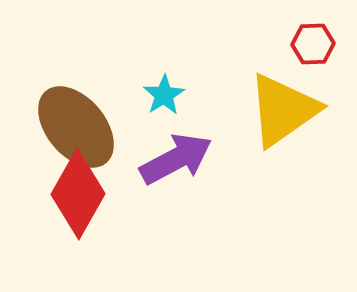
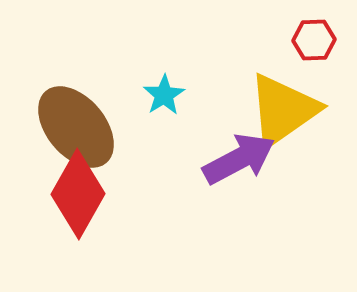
red hexagon: moved 1 px right, 4 px up
purple arrow: moved 63 px right
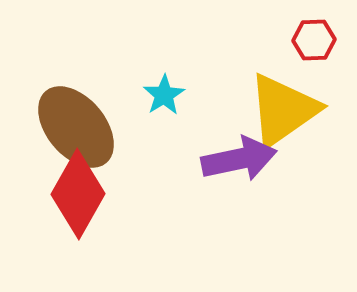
purple arrow: rotated 16 degrees clockwise
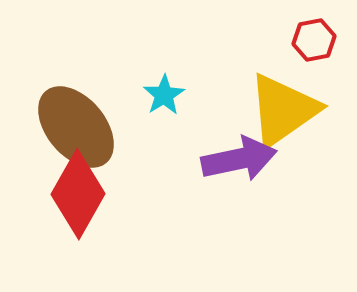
red hexagon: rotated 9 degrees counterclockwise
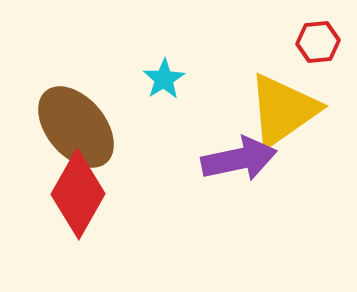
red hexagon: moved 4 px right, 2 px down; rotated 6 degrees clockwise
cyan star: moved 16 px up
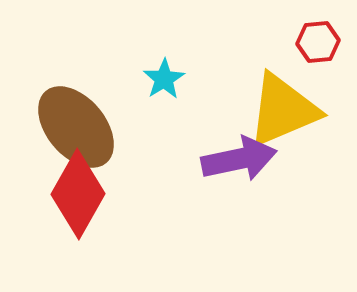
yellow triangle: rotated 12 degrees clockwise
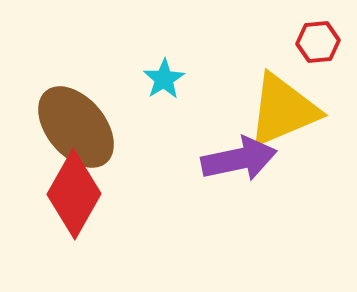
red diamond: moved 4 px left
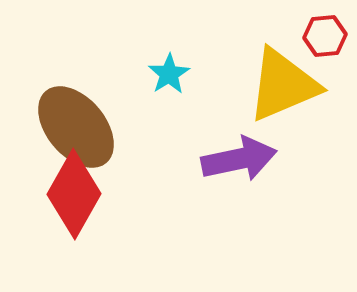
red hexagon: moved 7 px right, 6 px up
cyan star: moved 5 px right, 5 px up
yellow triangle: moved 25 px up
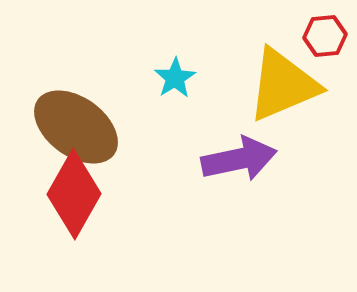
cyan star: moved 6 px right, 4 px down
brown ellipse: rotated 14 degrees counterclockwise
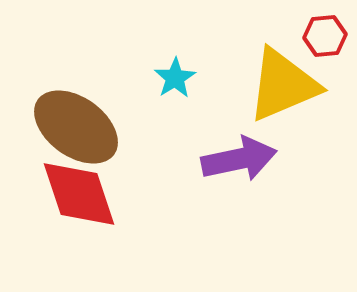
red diamond: moved 5 px right; rotated 48 degrees counterclockwise
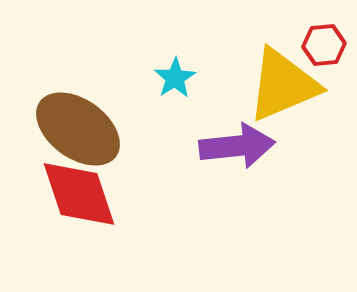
red hexagon: moved 1 px left, 9 px down
brown ellipse: moved 2 px right, 2 px down
purple arrow: moved 2 px left, 13 px up; rotated 6 degrees clockwise
